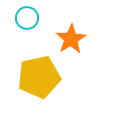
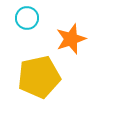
orange star: rotated 12 degrees clockwise
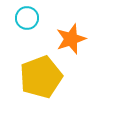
yellow pentagon: moved 2 px right; rotated 9 degrees counterclockwise
